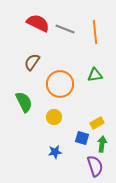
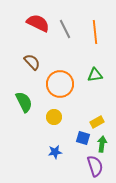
gray line: rotated 42 degrees clockwise
brown semicircle: rotated 102 degrees clockwise
yellow rectangle: moved 1 px up
blue square: moved 1 px right
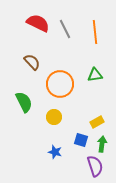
blue square: moved 2 px left, 2 px down
blue star: rotated 24 degrees clockwise
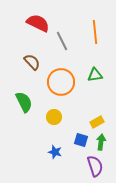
gray line: moved 3 px left, 12 px down
orange circle: moved 1 px right, 2 px up
green arrow: moved 1 px left, 2 px up
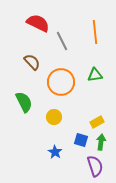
blue star: rotated 16 degrees clockwise
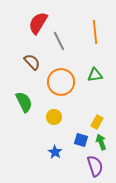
red semicircle: rotated 85 degrees counterclockwise
gray line: moved 3 px left
yellow rectangle: rotated 32 degrees counterclockwise
green arrow: rotated 28 degrees counterclockwise
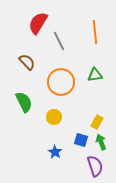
brown semicircle: moved 5 px left
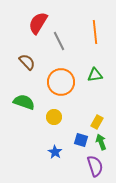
green semicircle: rotated 45 degrees counterclockwise
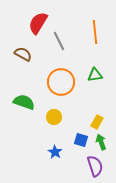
brown semicircle: moved 4 px left, 8 px up; rotated 18 degrees counterclockwise
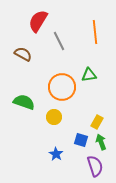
red semicircle: moved 2 px up
green triangle: moved 6 px left
orange circle: moved 1 px right, 5 px down
blue star: moved 1 px right, 2 px down
